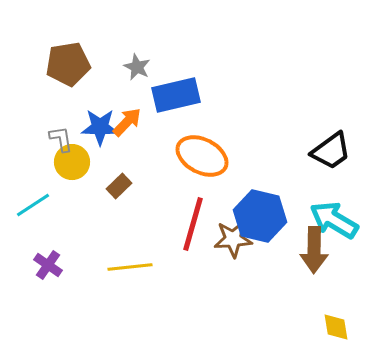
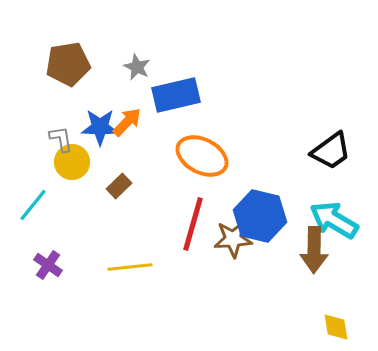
cyan line: rotated 18 degrees counterclockwise
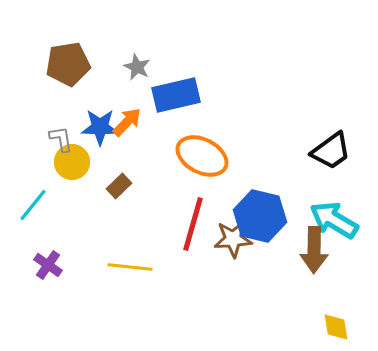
yellow line: rotated 12 degrees clockwise
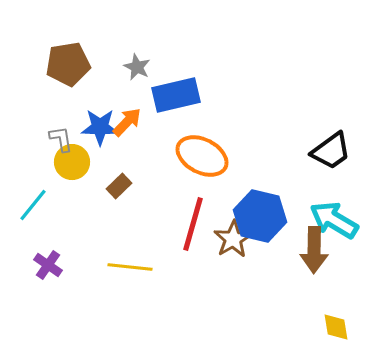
brown star: rotated 27 degrees counterclockwise
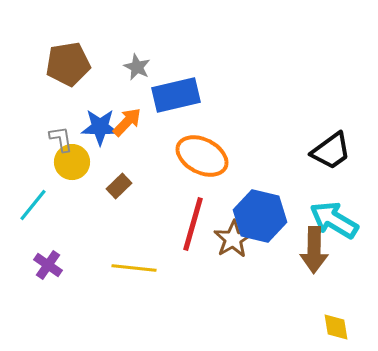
yellow line: moved 4 px right, 1 px down
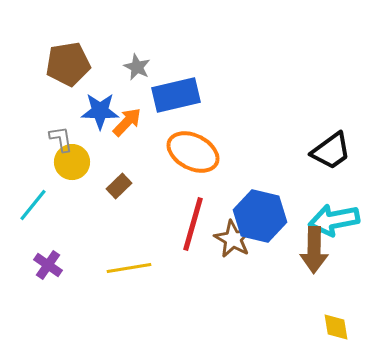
blue star: moved 16 px up
orange ellipse: moved 9 px left, 4 px up
cyan arrow: rotated 42 degrees counterclockwise
brown star: rotated 12 degrees counterclockwise
yellow line: moved 5 px left; rotated 15 degrees counterclockwise
